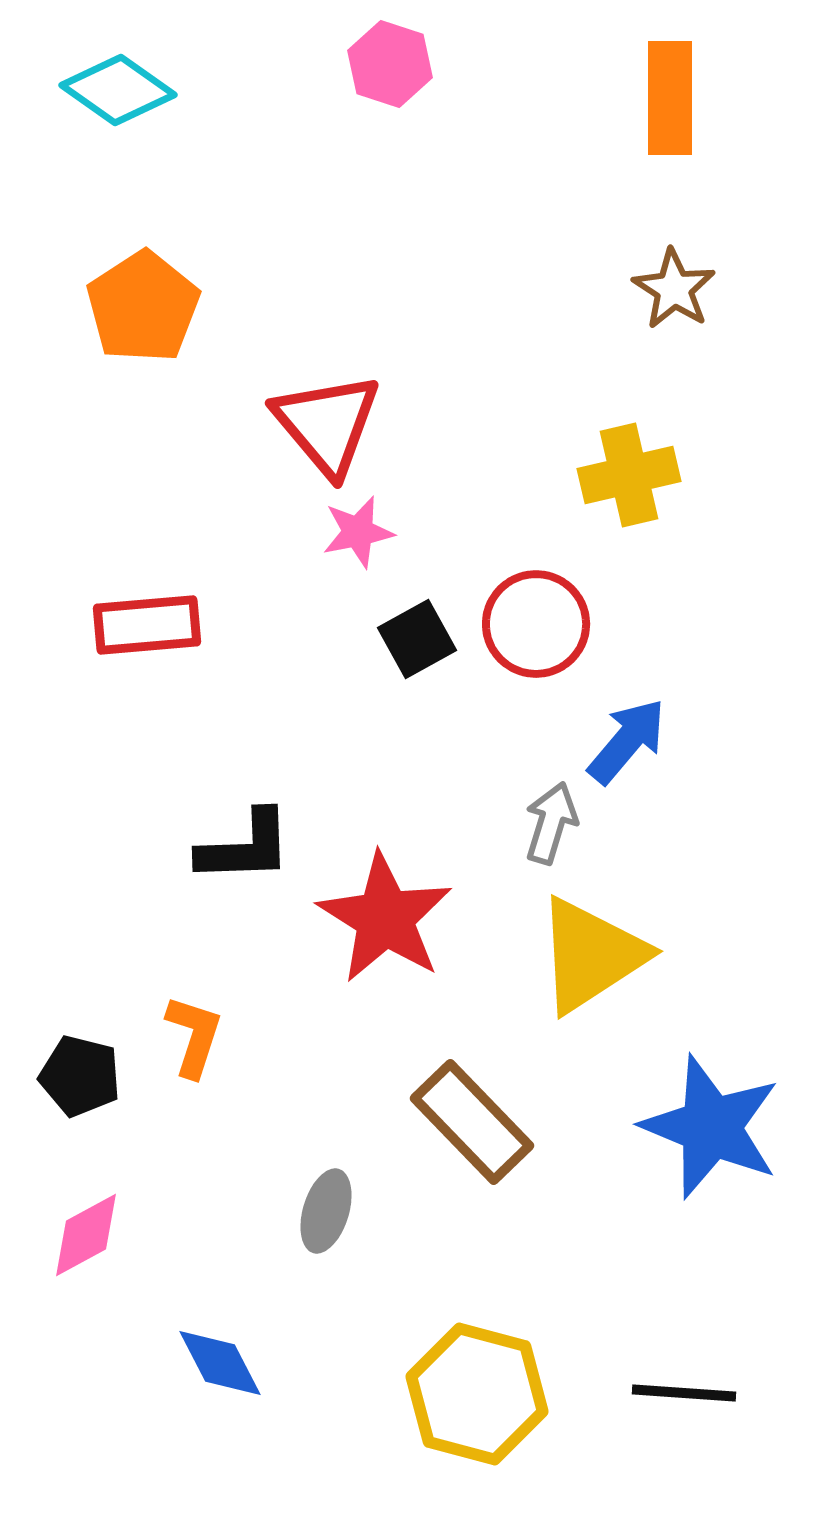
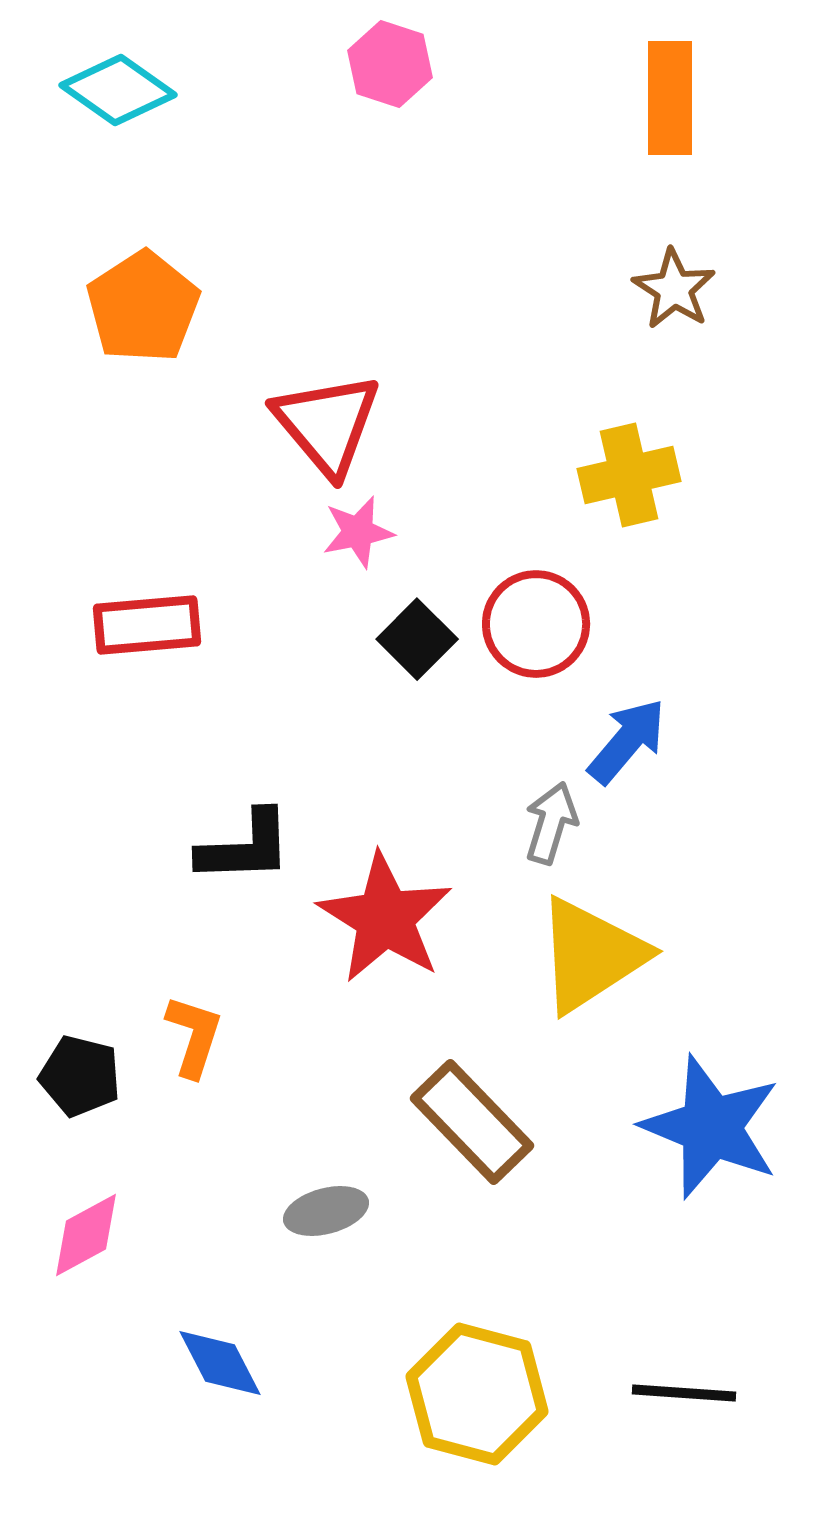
black square: rotated 16 degrees counterclockwise
gray ellipse: rotated 58 degrees clockwise
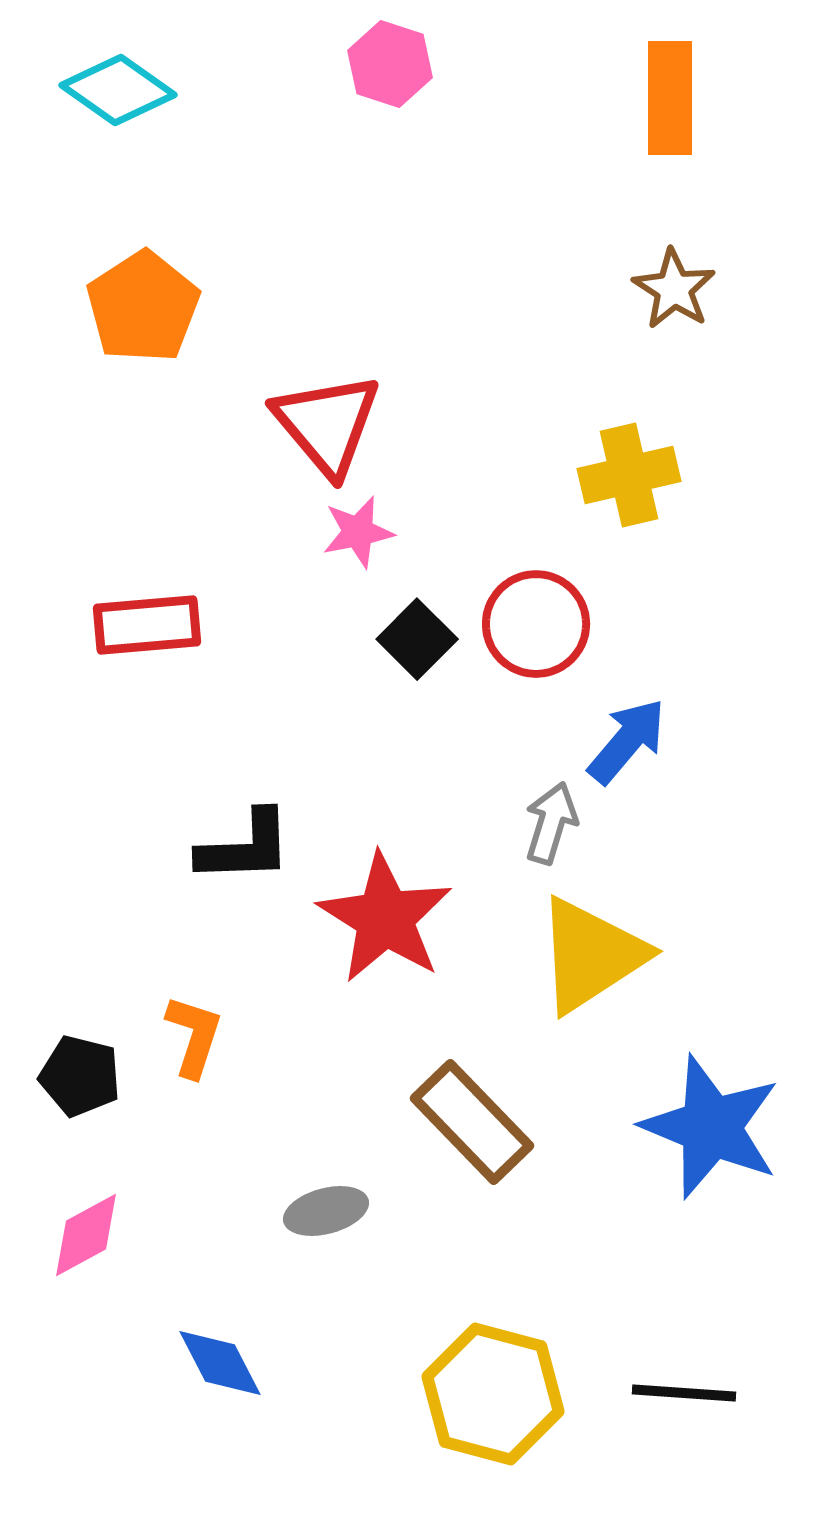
yellow hexagon: moved 16 px right
